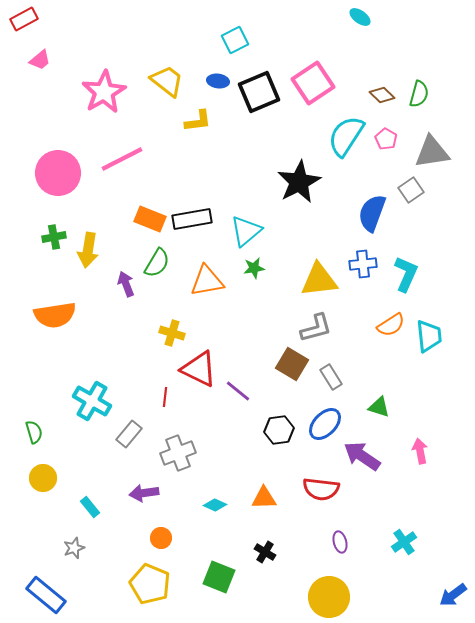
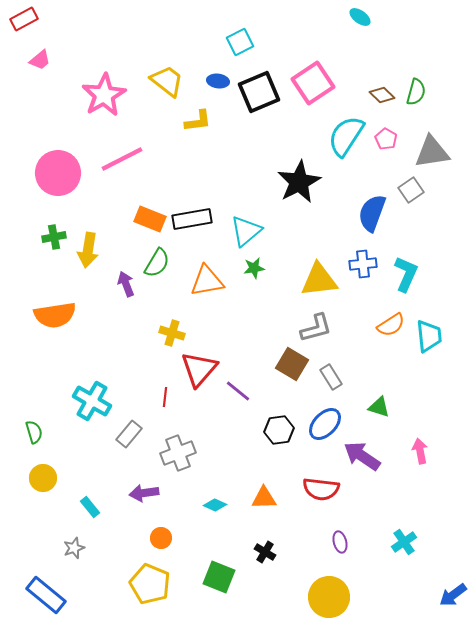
cyan square at (235, 40): moved 5 px right, 2 px down
pink star at (104, 92): moved 3 px down
green semicircle at (419, 94): moved 3 px left, 2 px up
red triangle at (199, 369): rotated 45 degrees clockwise
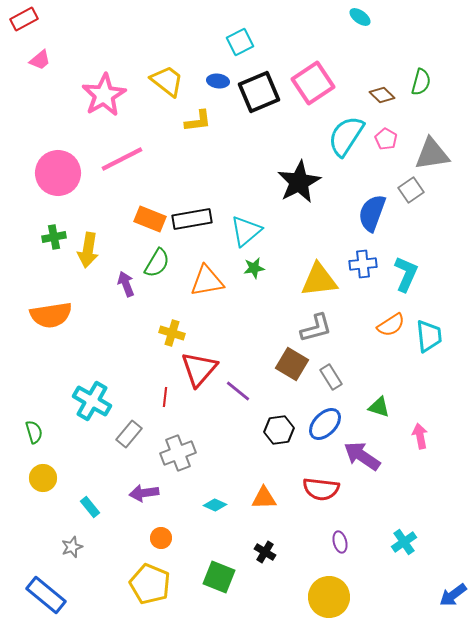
green semicircle at (416, 92): moved 5 px right, 10 px up
gray triangle at (432, 152): moved 2 px down
orange semicircle at (55, 315): moved 4 px left
pink arrow at (420, 451): moved 15 px up
gray star at (74, 548): moved 2 px left, 1 px up
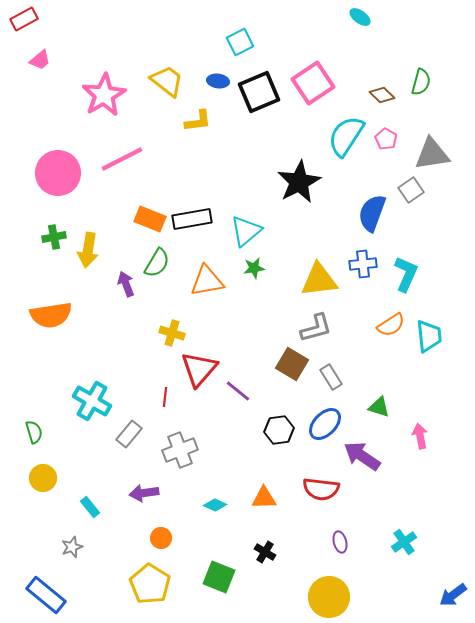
gray cross at (178, 453): moved 2 px right, 3 px up
yellow pentagon at (150, 584): rotated 9 degrees clockwise
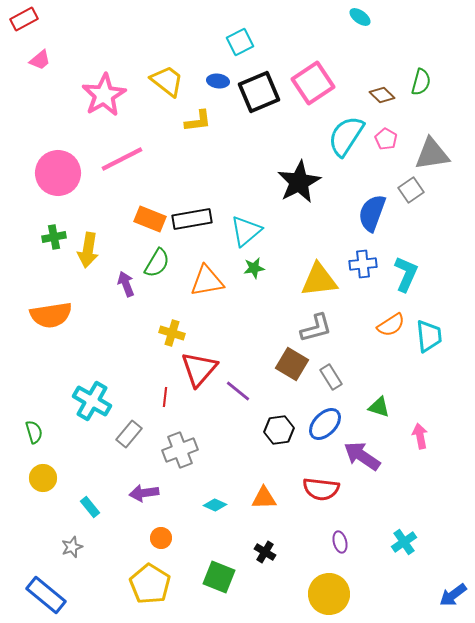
yellow circle at (329, 597): moved 3 px up
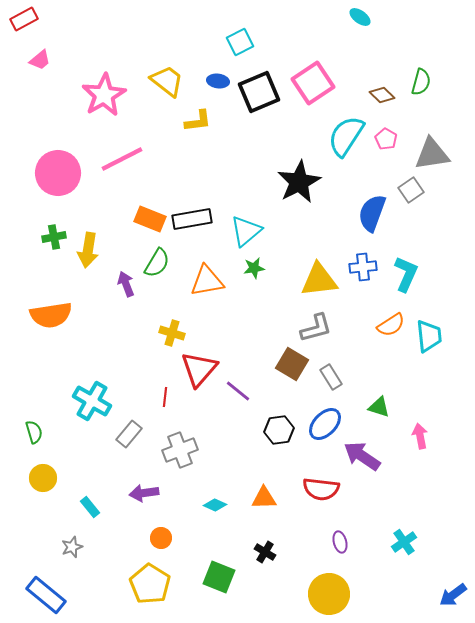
blue cross at (363, 264): moved 3 px down
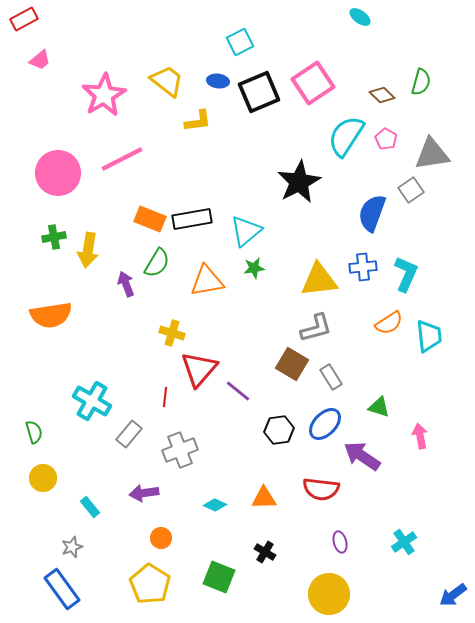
orange semicircle at (391, 325): moved 2 px left, 2 px up
blue rectangle at (46, 595): moved 16 px right, 6 px up; rotated 15 degrees clockwise
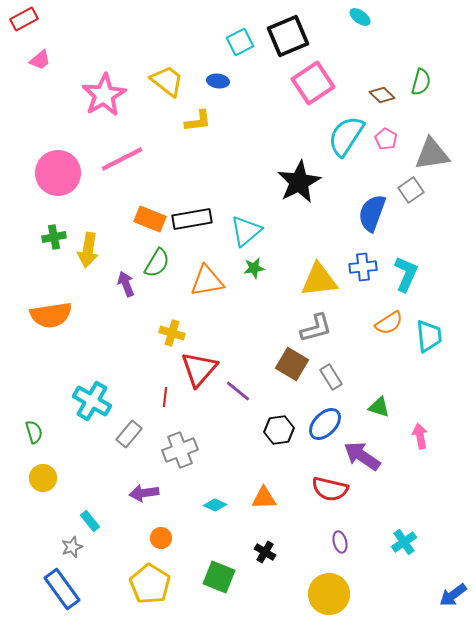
black square at (259, 92): moved 29 px right, 56 px up
red semicircle at (321, 489): moved 9 px right; rotated 6 degrees clockwise
cyan rectangle at (90, 507): moved 14 px down
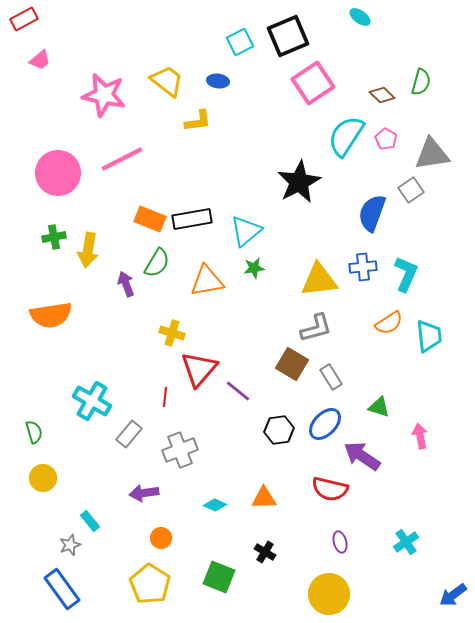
pink star at (104, 95): rotated 30 degrees counterclockwise
cyan cross at (404, 542): moved 2 px right
gray star at (72, 547): moved 2 px left, 2 px up
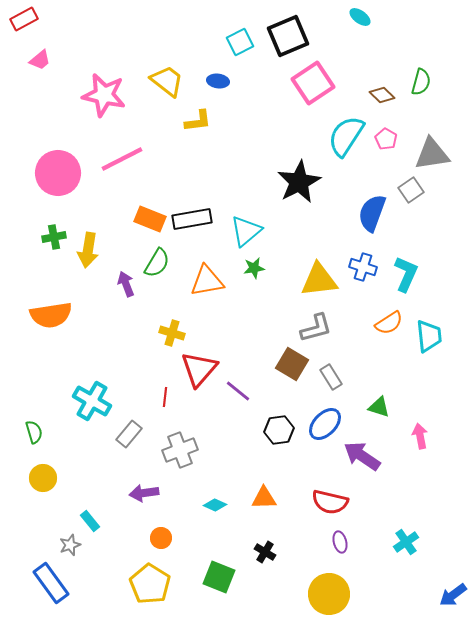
blue cross at (363, 267): rotated 24 degrees clockwise
red semicircle at (330, 489): moved 13 px down
blue rectangle at (62, 589): moved 11 px left, 6 px up
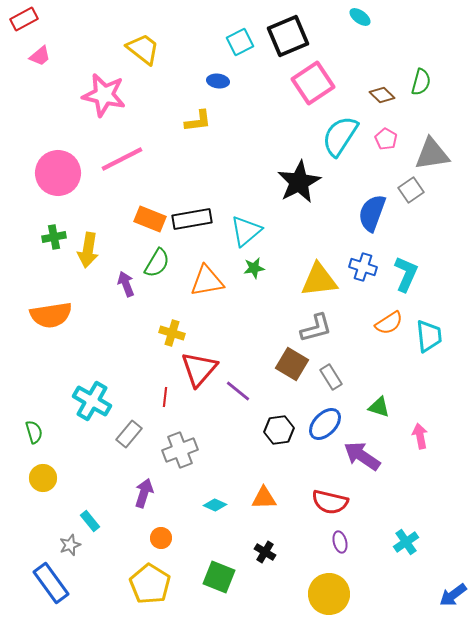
pink trapezoid at (40, 60): moved 4 px up
yellow trapezoid at (167, 81): moved 24 px left, 32 px up
cyan semicircle at (346, 136): moved 6 px left
purple arrow at (144, 493): rotated 116 degrees clockwise
